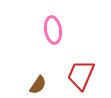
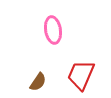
brown semicircle: moved 3 px up
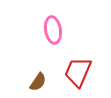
red trapezoid: moved 3 px left, 3 px up
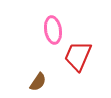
red trapezoid: moved 16 px up
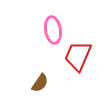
brown semicircle: moved 2 px right, 1 px down
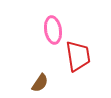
red trapezoid: rotated 148 degrees clockwise
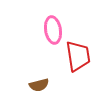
brown semicircle: moved 1 px left, 2 px down; rotated 42 degrees clockwise
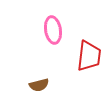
red trapezoid: moved 11 px right; rotated 16 degrees clockwise
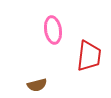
brown semicircle: moved 2 px left
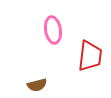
red trapezoid: moved 1 px right
